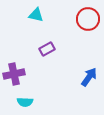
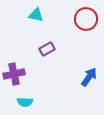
red circle: moved 2 px left
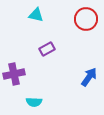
cyan semicircle: moved 9 px right
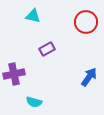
cyan triangle: moved 3 px left, 1 px down
red circle: moved 3 px down
cyan semicircle: rotated 14 degrees clockwise
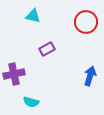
blue arrow: moved 1 px right, 1 px up; rotated 18 degrees counterclockwise
cyan semicircle: moved 3 px left
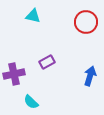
purple rectangle: moved 13 px down
cyan semicircle: rotated 28 degrees clockwise
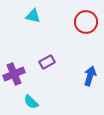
purple cross: rotated 10 degrees counterclockwise
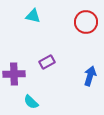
purple cross: rotated 20 degrees clockwise
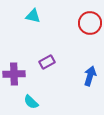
red circle: moved 4 px right, 1 px down
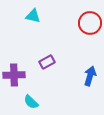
purple cross: moved 1 px down
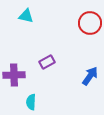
cyan triangle: moved 7 px left
blue arrow: rotated 18 degrees clockwise
cyan semicircle: rotated 49 degrees clockwise
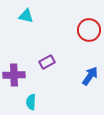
red circle: moved 1 px left, 7 px down
